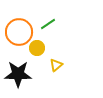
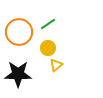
yellow circle: moved 11 px right
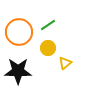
green line: moved 1 px down
yellow triangle: moved 9 px right, 2 px up
black star: moved 3 px up
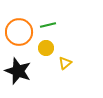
green line: rotated 21 degrees clockwise
yellow circle: moved 2 px left
black star: rotated 20 degrees clockwise
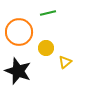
green line: moved 12 px up
yellow triangle: moved 1 px up
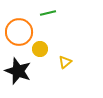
yellow circle: moved 6 px left, 1 px down
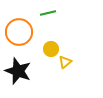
yellow circle: moved 11 px right
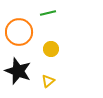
yellow triangle: moved 17 px left, 19 px down
